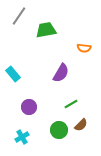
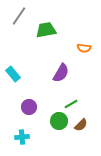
green circle: moved 9 px up
cyan cross: rotated 24 degrees clockwise
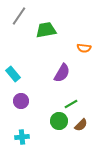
purple semicircle: moved 1 px right
purple circle: moved 8 px left, 6 px up
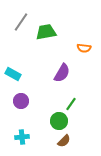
gray line: moved 2 px right, 6 px down
green trapezoid: moved 2 px down
cyan rectangle: rotated 21 degrees counterclockwise
green line: rotated 24 degrees counterclockwise
brown semicircle: moved 17 px left, 16 px down
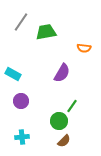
green line: moved 1 px right, 2 px down
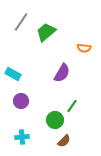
green trapezoid: rotated 30 degrees counterclockwise
green circle: moved 4 px left, 1 px up
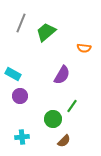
gray line: moved 1 px down; rotated 12 degrees counterclockwise
purple semicircle: moved 2 px down
purple circle: moved 1 px left, 5 px up
green circle: moved 2 px left, 1 px up
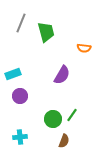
green trapezoid: rotated 115 degrees clockwise
cyan rectangle: rotated 49 degrees counterclockwise
green line: moved 9 px down
cyan cross: moved 2 px left
brown semicircle: rotated 24 degrees counterclockwise
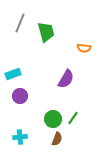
gray line: moved 1 px left
purple semicircle: moved 4 px right, 4 px down
green line: moved 1 px right, 3 px down
brown semicircle: moved 7 px left, 2 px up
